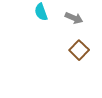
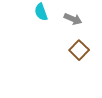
gray arrow: moved 1 px left, 1 px down
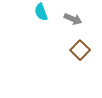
brown square: moved 1 px right
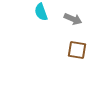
brown square: moved 3 px left; rotated 36 degrees counterclockwise
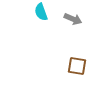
brown square: moved 16 px down
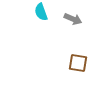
brown square: moved 1 px right, 3 px up
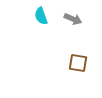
cyan semicircle: moved 4 px down
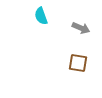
gray arrow: moved 8 px right, 9 px down
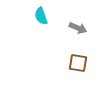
gray arrow: moved 3 px left
